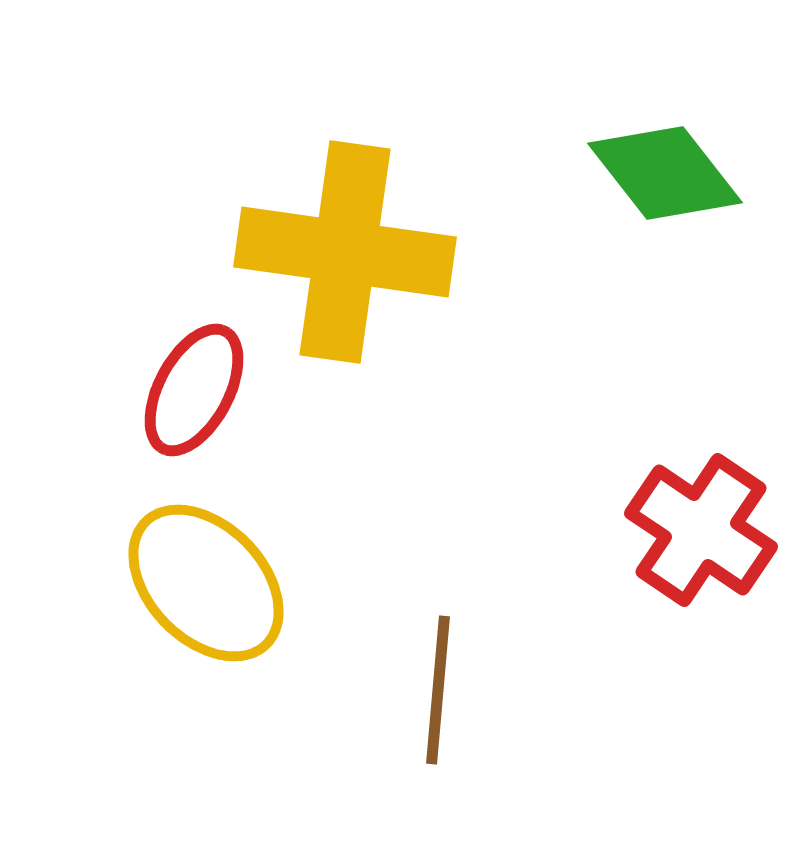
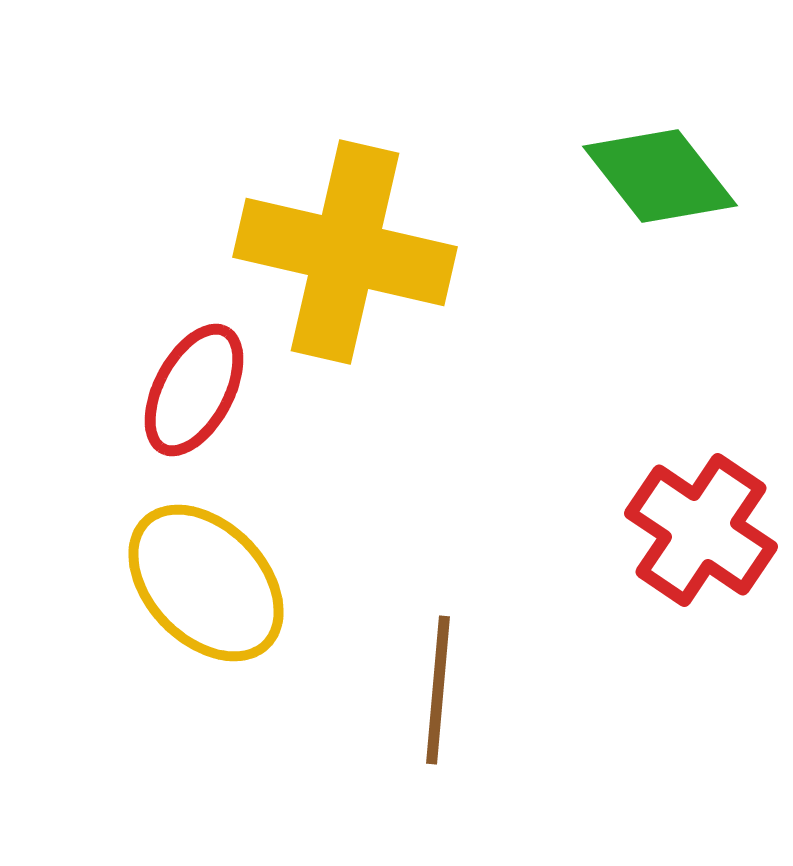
green diamond: moved 5 px left, 3 px down
yellow cross: rotated 5 degrees clockwise
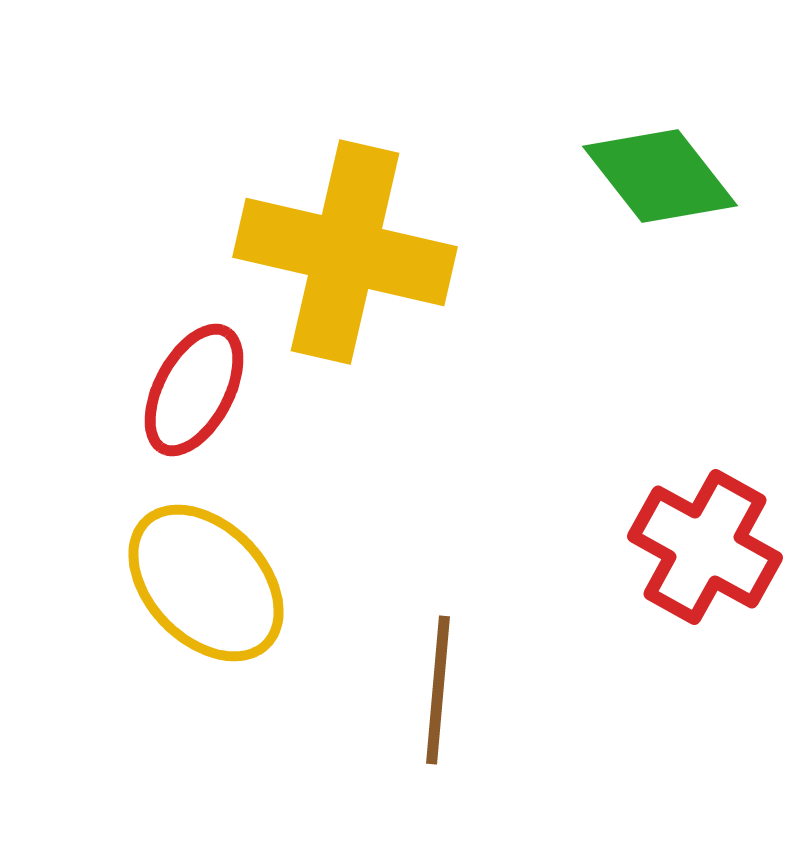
red cross: moved 4 px right, 17 px down; rotated 5 degrees counterclockwise
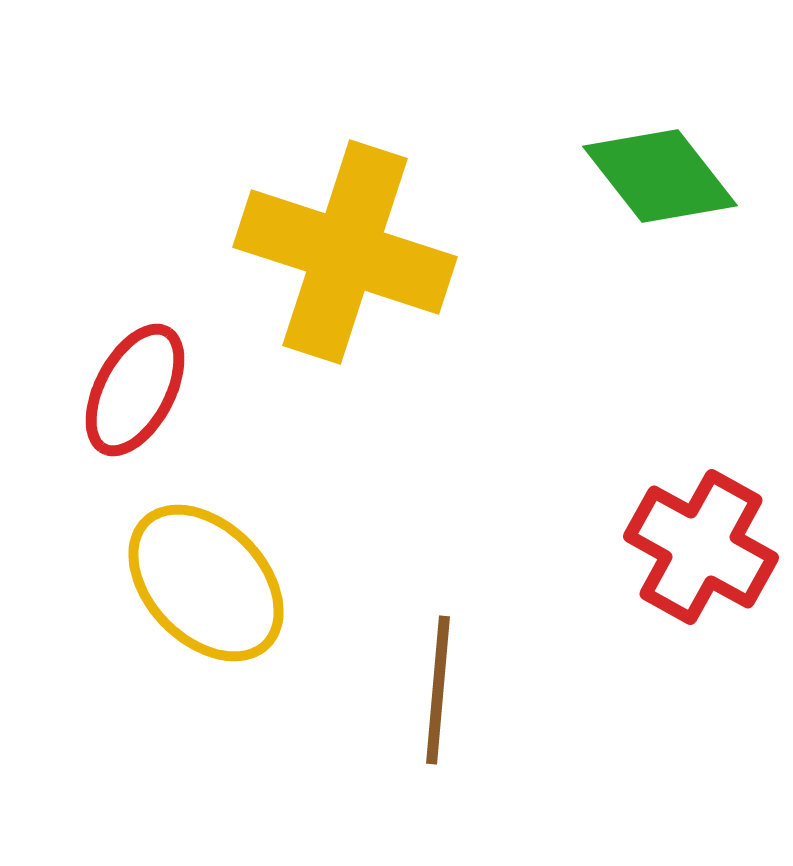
yellow cross: rotated 5 degrees clockwise
red ellipse: moved 59 px left
red cross: moved 4 px left
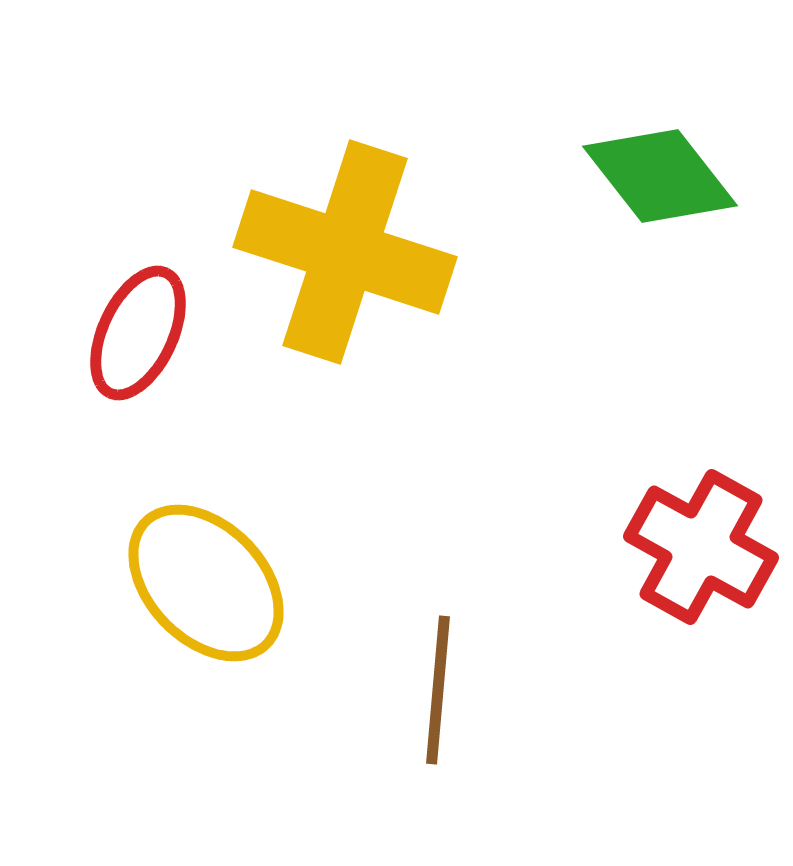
red ellipse: moved 3 px right, 57 px up; rotated 3 degrees counterclockwise
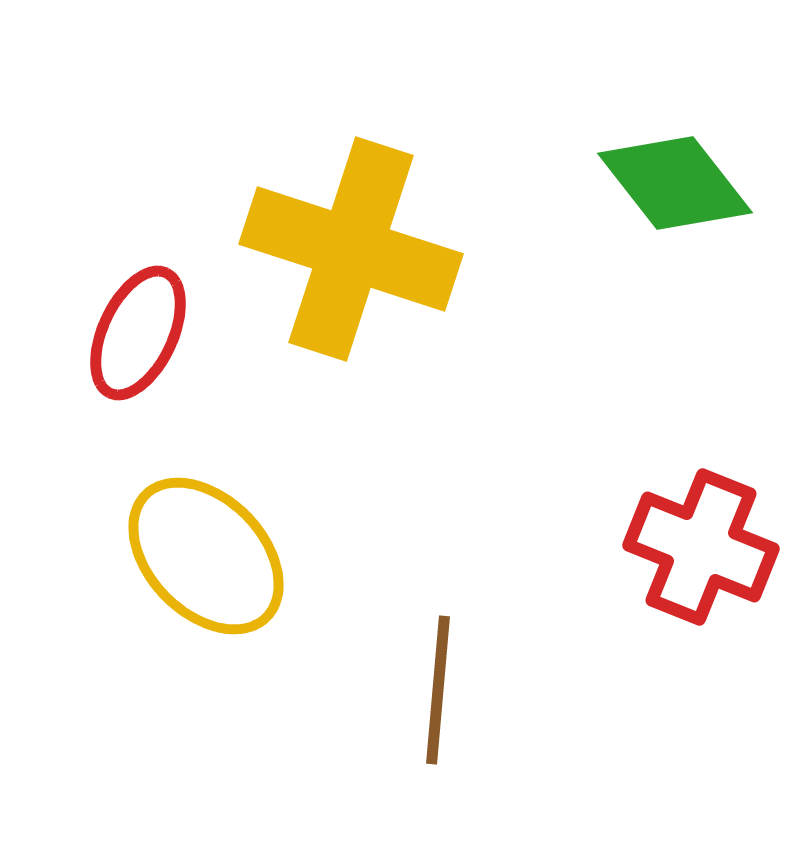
green diamond: moved 15 px right, 7 px down
yellow cross: moved 6 px right, 3 px up
red cross: rotated 7 degrees counterclockwise
yellow ellipse: moved 27 px up
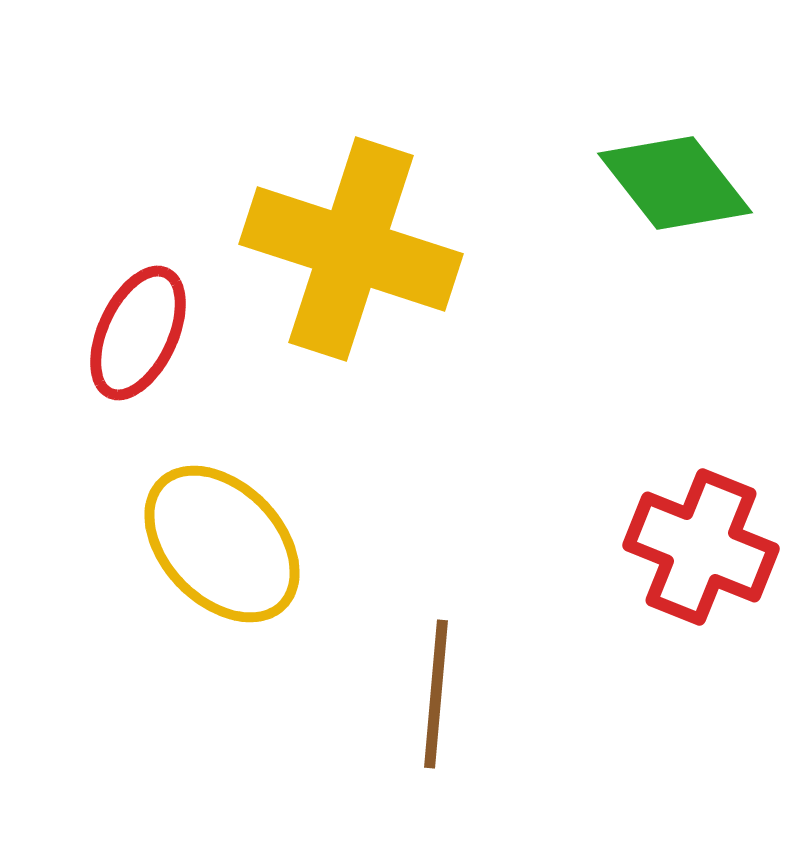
yellow ellipse: moved 16 px right, 12 px up
brown line: moved 2 px left, 4 px down
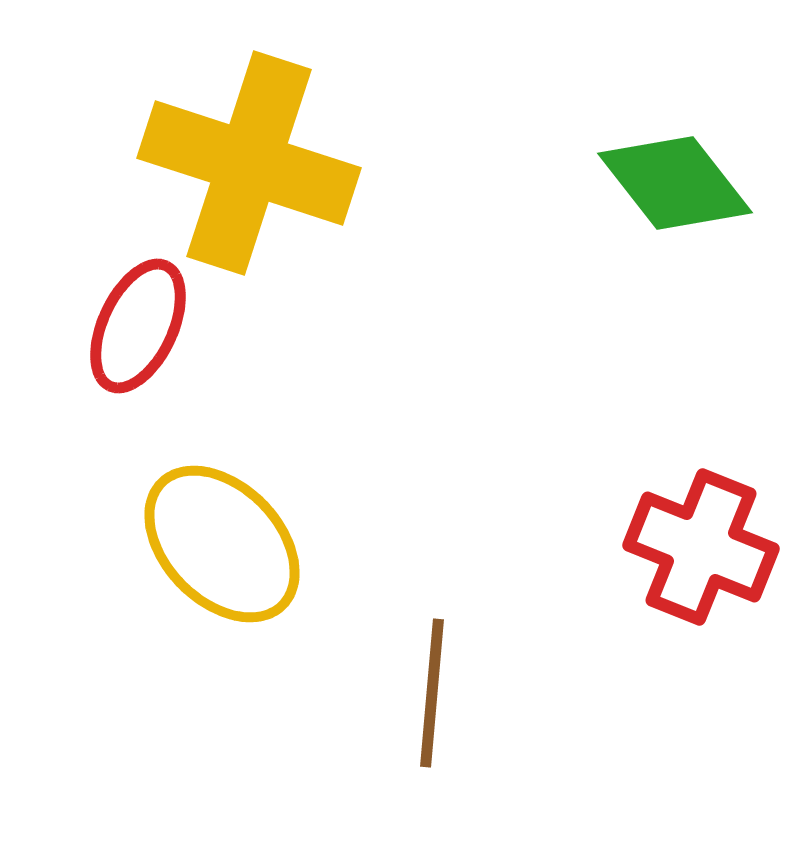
yellow cross: moved 102 px left, 86 px up
red ellipse: moved 7 px up
brown line: moved 4 px left, 1 px up
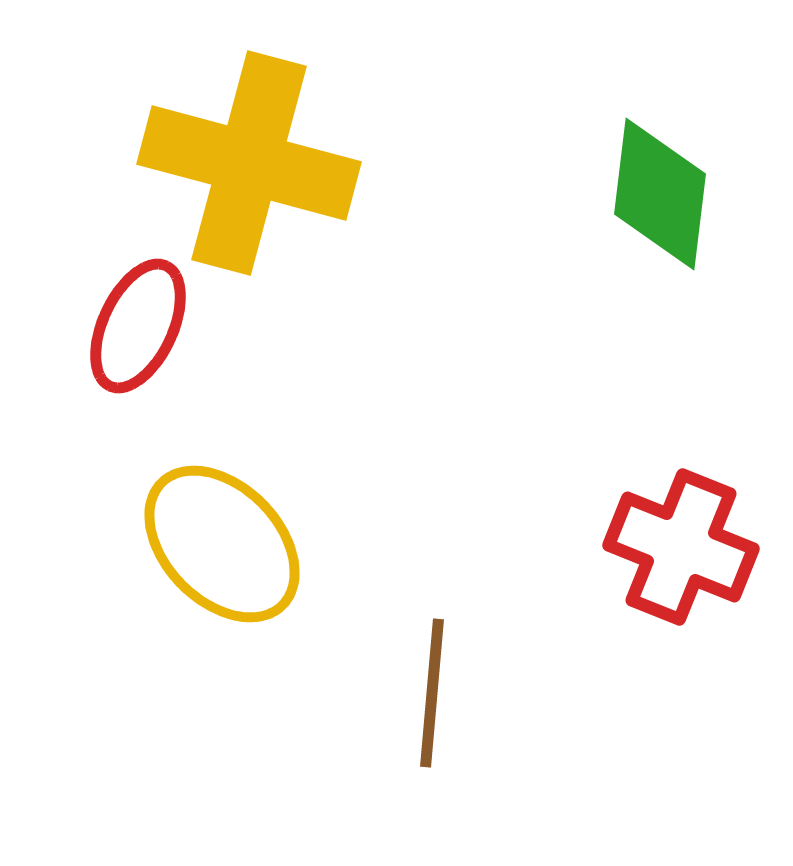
yellow cross: rotated 3 degrees counterclockwise
green diamond: moved 15 px left, 11 px down; rotated 45 degrees clockwise
red cross: moved 20 px left
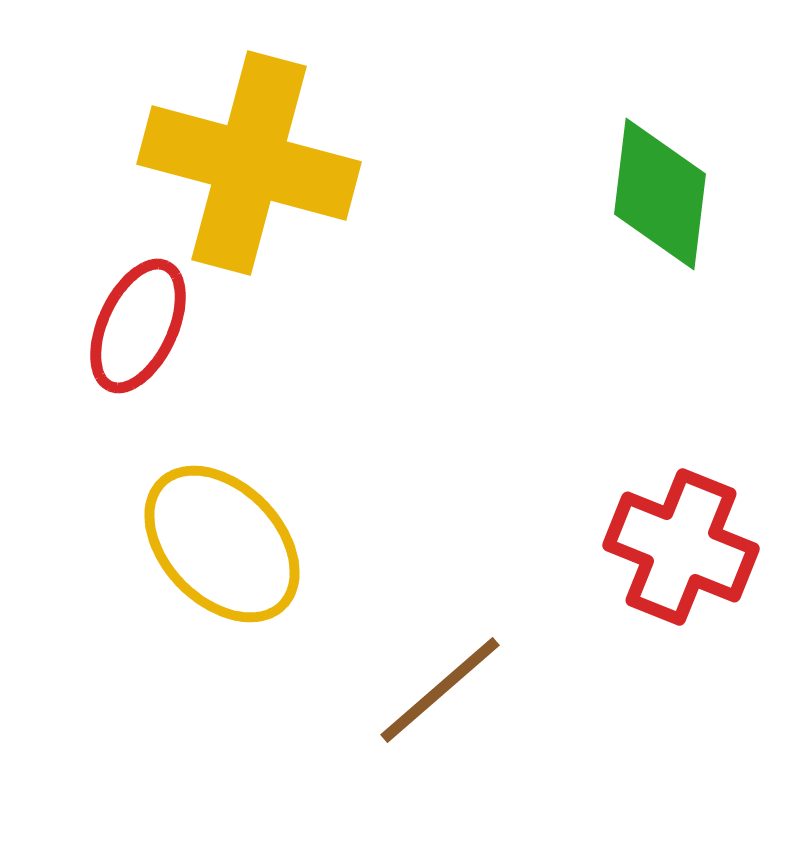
brown line: moved 8 px right, 3 px up; rotated 44 degrees clockwise
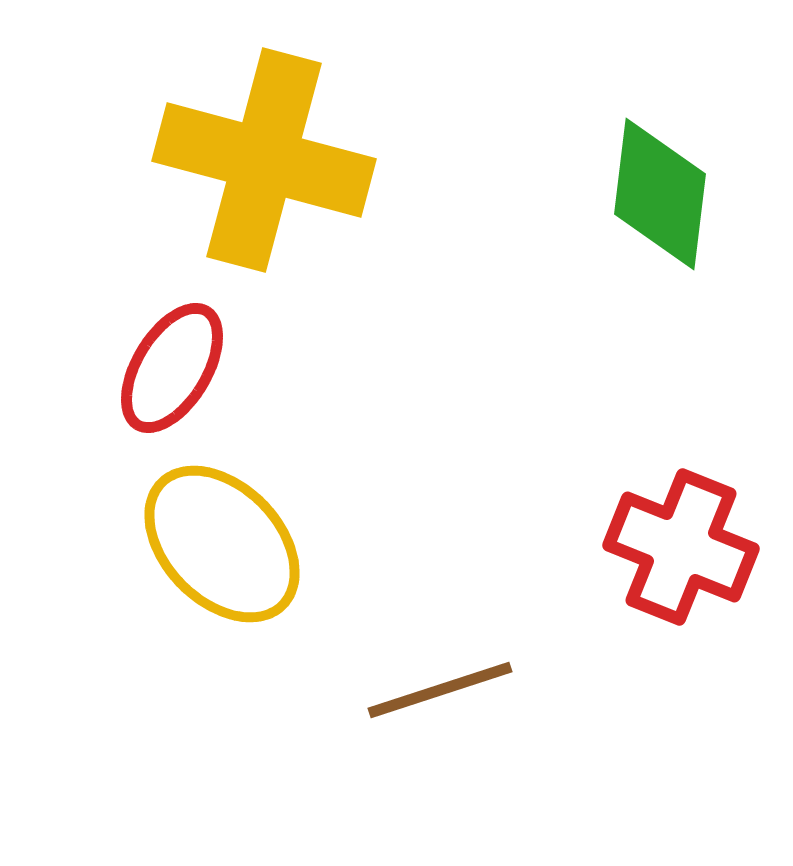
yellow cross: moved 15 px right, 3 px up
red ellipse: moved 34 px right, 42 px down; rotated 6 degrees clockwise
brown line: rotated 23 degrees clockwise
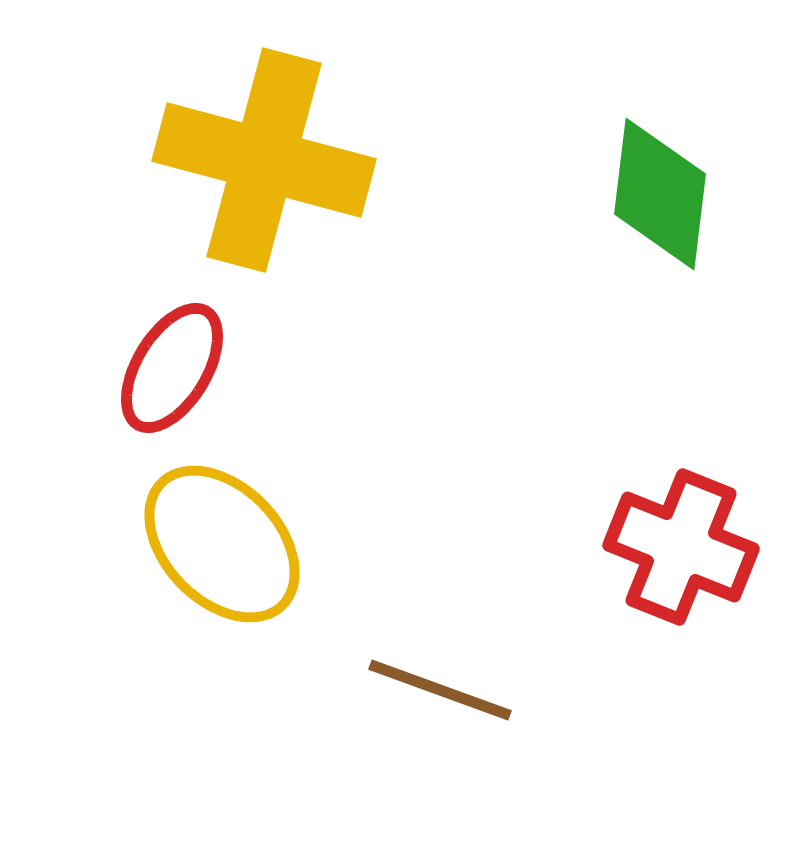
brown line: rotated 38 degrees clockwise
